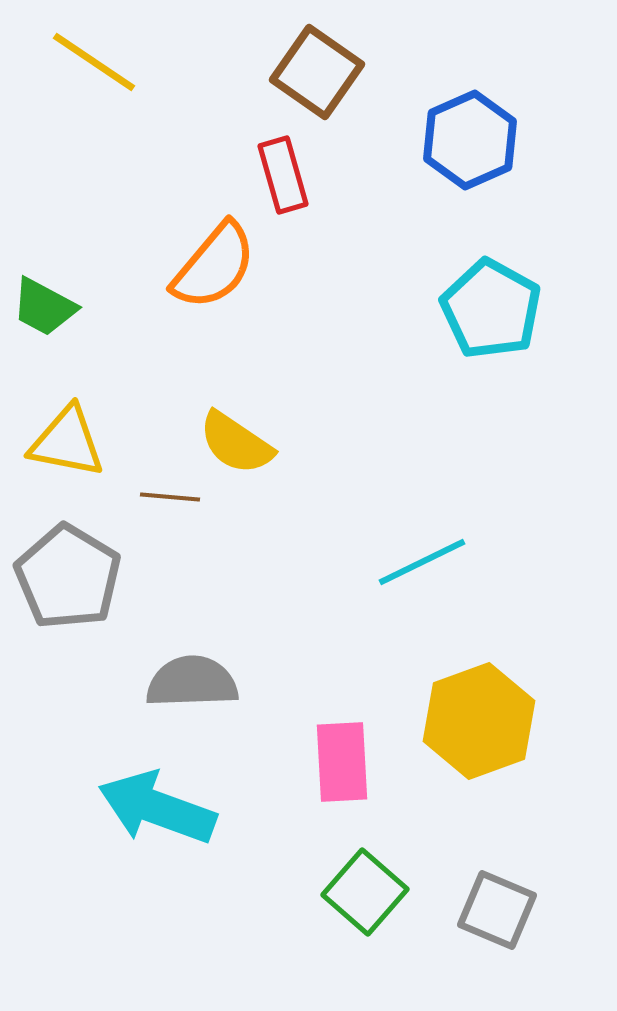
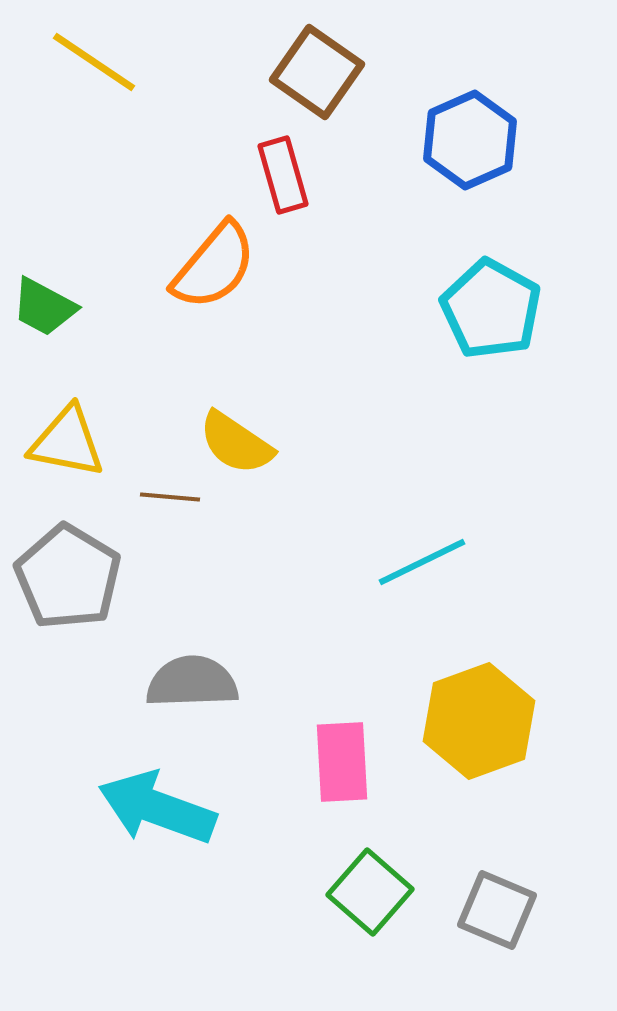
green square: moved 5 px right
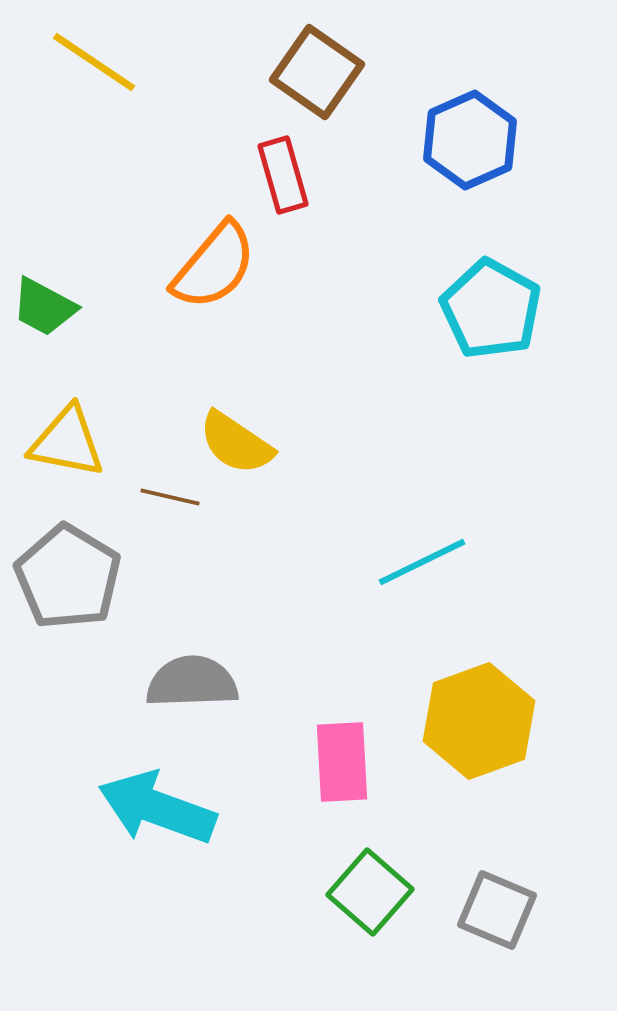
brown line: rotated 8 degrees clockwise
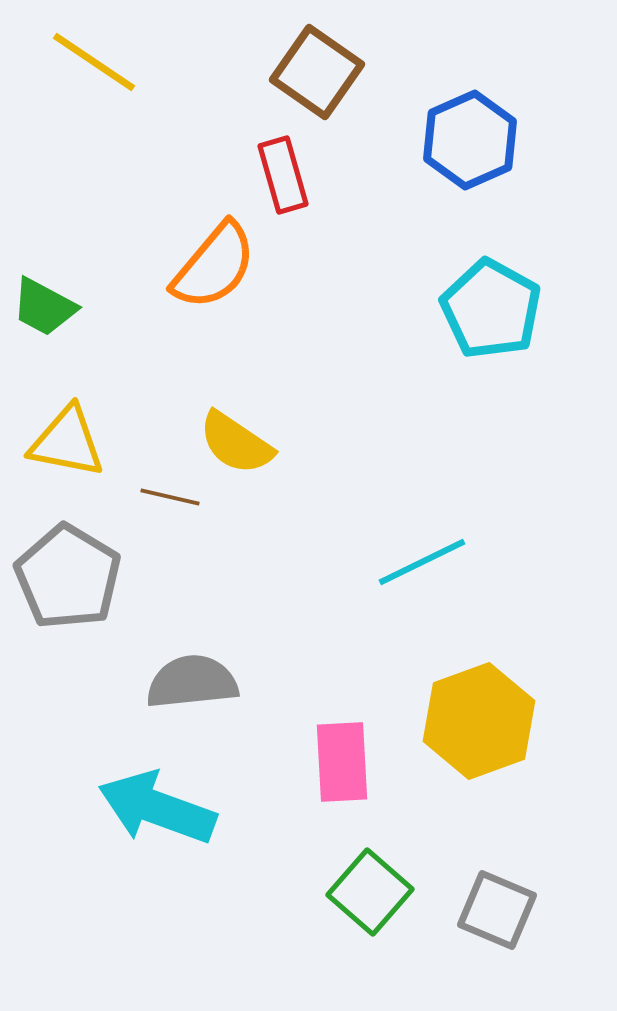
gray semicircle: rotated 4 degrees counterclockwise
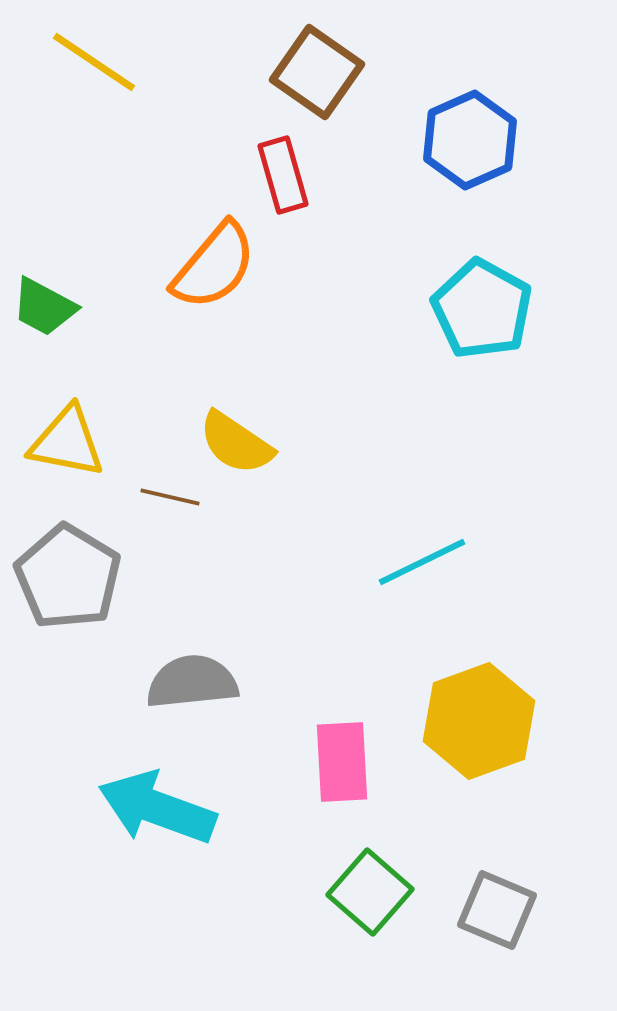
cyan pentagon: moved 9 px left
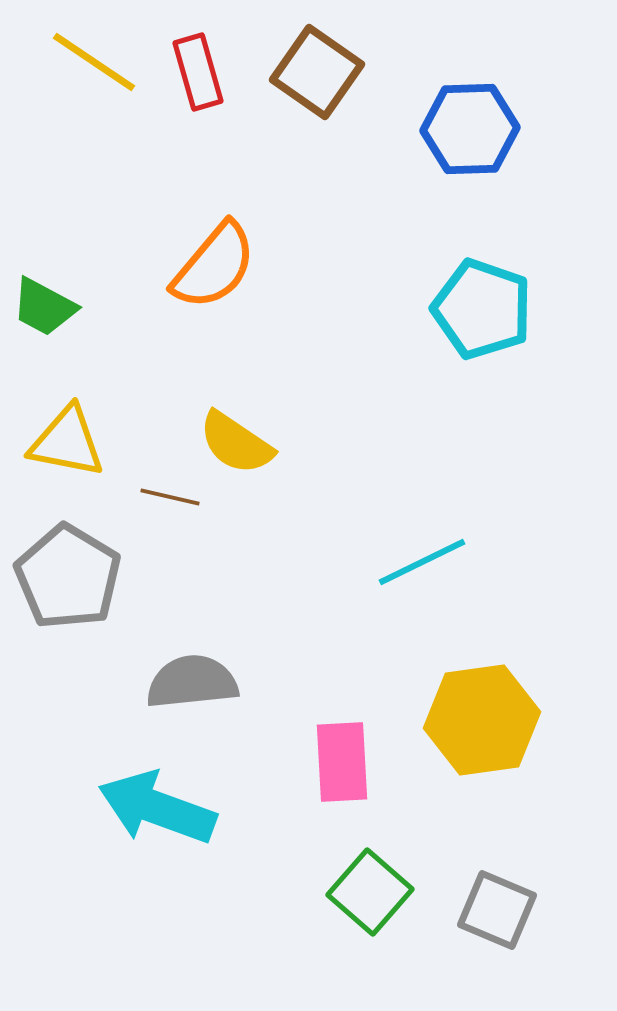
blue hexagon: moved 11 px up; rotated 22 degrees clockwise
red rectangle: moved 85 px left, 103 px up
cyan pentagon: rotated 10 degrees counterclockwise
yellow hexagon: moved 3 px right, 1 px up; rotated 12 degrees clockwise
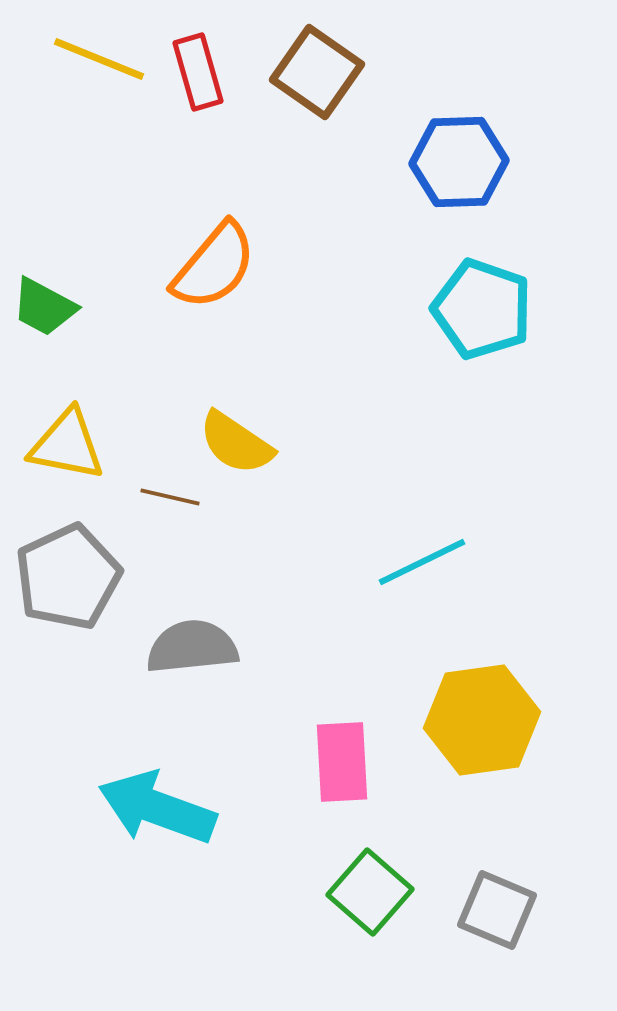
yellow line: moved 5 px right, 3 px up; rotated 12 degrees counterclockwise
blue hexagon: moved 11 px left, 33 px down
yellow triangle: moved 3 px down
gray pentagon: rotated 16 degrees clockwise
gray semicircle: moved 35 px up
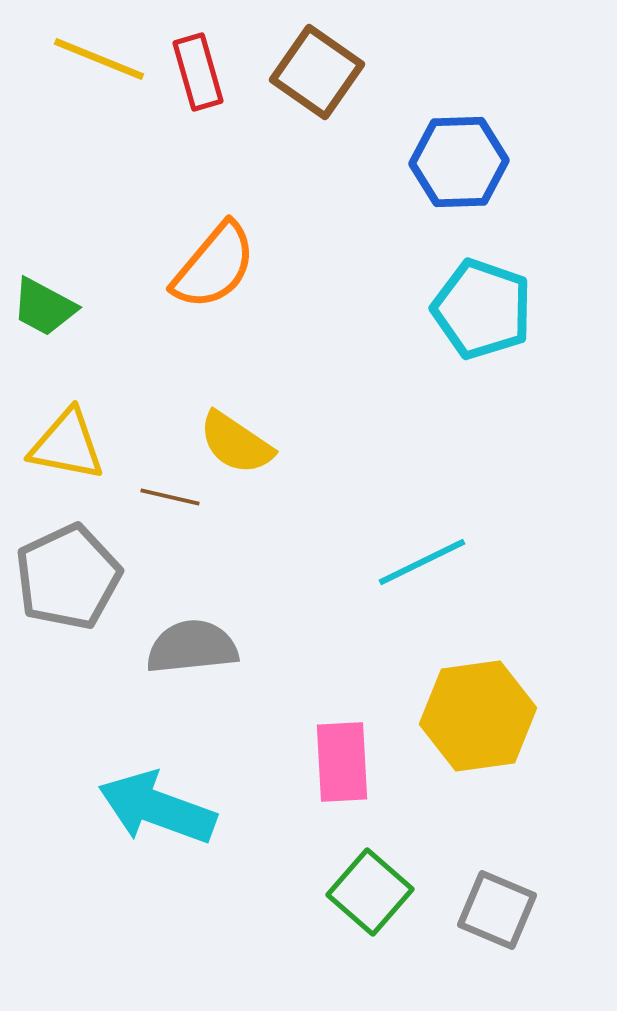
yellow hexagon: moved 4 px left, 4 px up
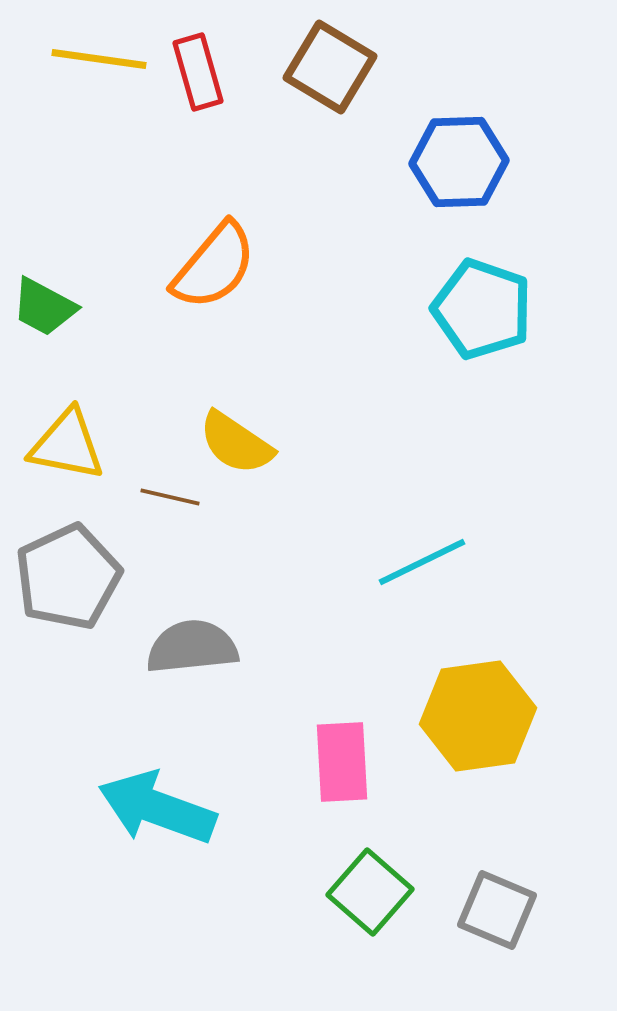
yellow line: rotated 14 degrees counterclockwise
brown square: moved 13 px right, 5 px up; rotated 4 degrees counterclockwise
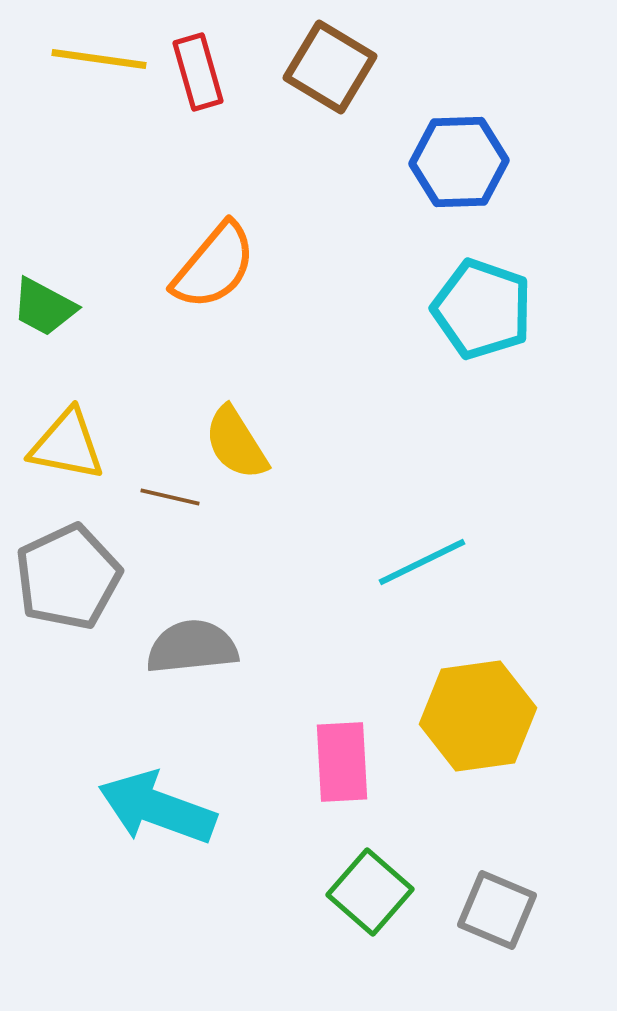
yellow semicircle: rotated 24 degrees clockwise
